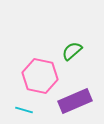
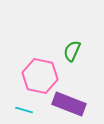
green semicircle: rotated 25 degrees counterclockwise
purple rectangle: moved 6 px left, 3 px down; rotated 44 degrees clockwise
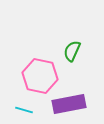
purple rectangle: rotated 32 degrees counterclockwise
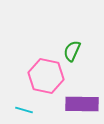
pink hexagon: moved 6 px right
purple rectangle: moved 13 px right; rotated 12 degrees clockwise
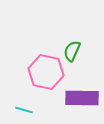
pink hexagon: moved 4 px up
purple rectangle: moved 6 px up
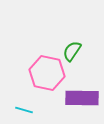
green semicircle: rotated 10 degrees clockwise
pink hexagon: moved 1 px right, 1 px down
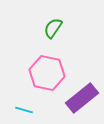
green semicircle: moved 19 px left, 23 px up
purple rectangle: rotated 40 degrees counterclockwise
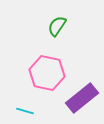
green semicircle: moved 4 px right, 2 px up
cyan line: moved 1 px right, 1 px down
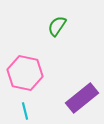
pink hexagon: moved 22 px left
cyan line: rotated 60 degrees clockwise
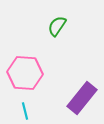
pink hexagon: rotated 8 degrees counterclockwise
purple rectangle: rotated 12 degrees counterclockwise
